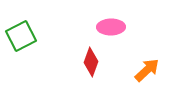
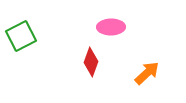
orange arrow: moved 3 px down
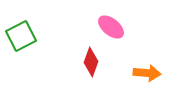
pink ellipse: rotated 40 degrees clockwise
orange arrow: rotated 48 degrees clockwise
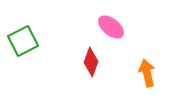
green square: moved 2 px right, 5 px down
orange arrow: rotated 108 degrees counterclockwise
